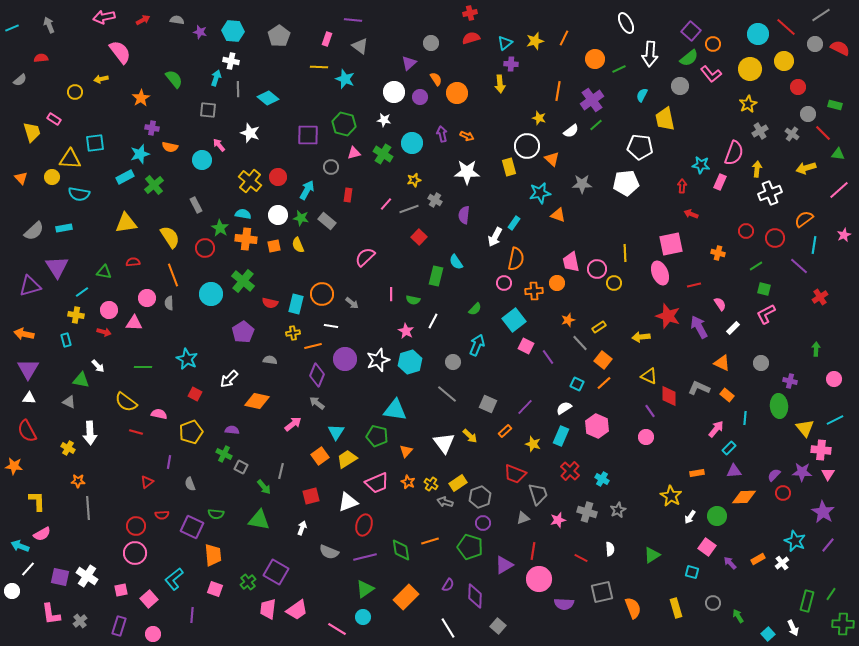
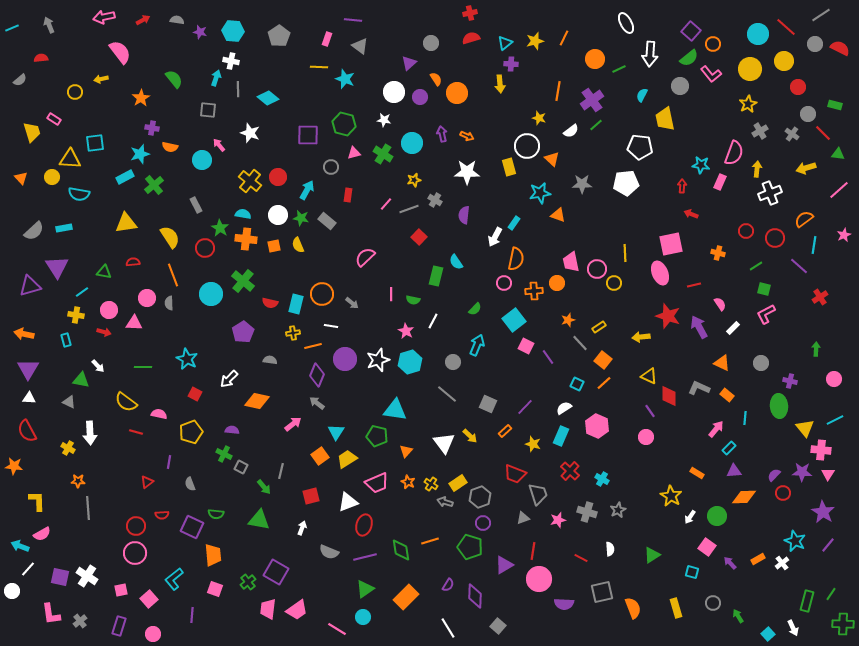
orange rectangle at (697, 473): rotated 40 degrees clockwise
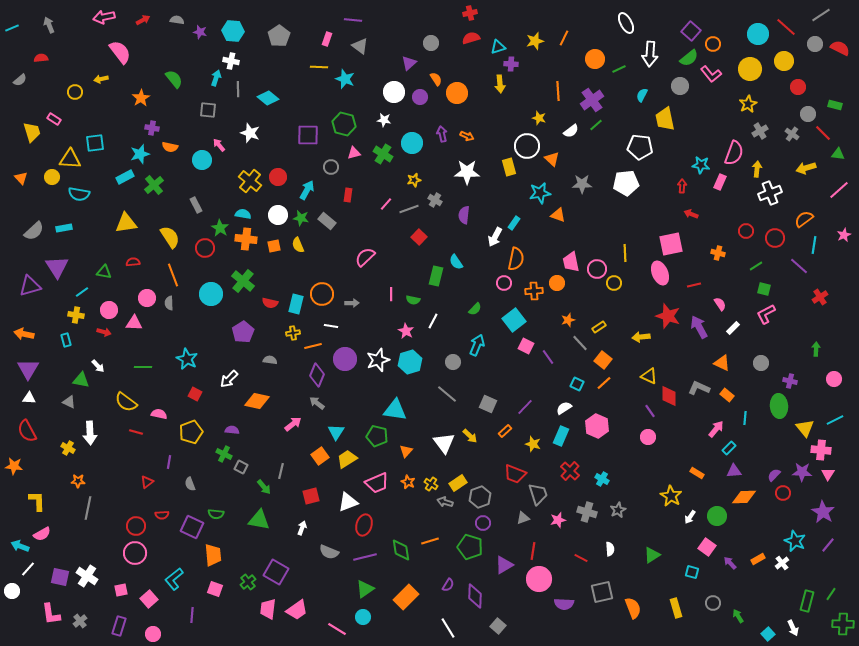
cyan triangle at (505, 43): moved 7 px left, 4 px down; rotated 21 degrees clockwise
orange line at (558, 91): rotated 12 degrees counterclockwise
gray arrow at (352, 303): rotated 40 degrees counterclockwise
pink circle at (646, 437): moved 2 px right
gray line at (88, 508): rotated 15 degrees clockwise
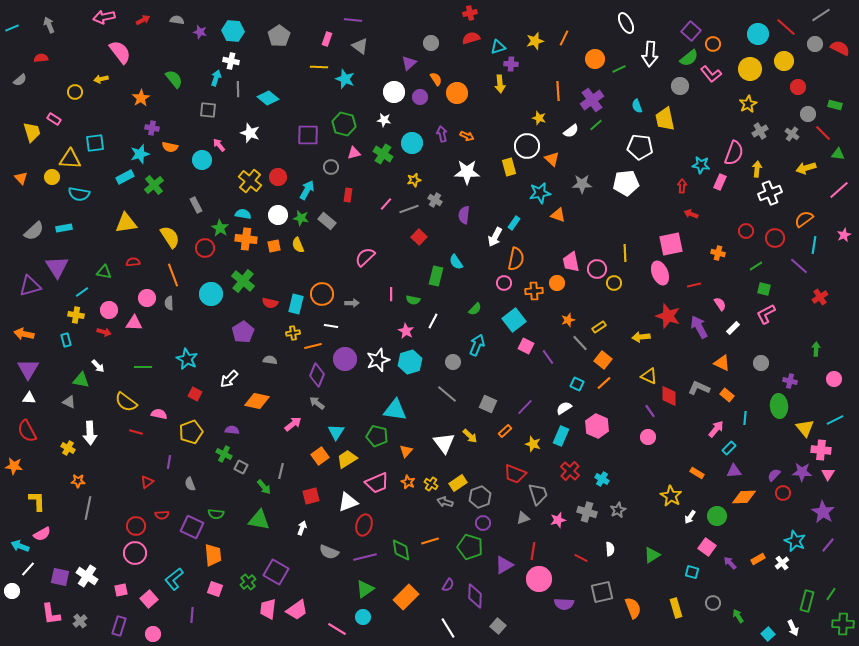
cyan semicircle at (642, 95): moved 5 px left, 11 px down; rotated 48 degrees counterclockwise
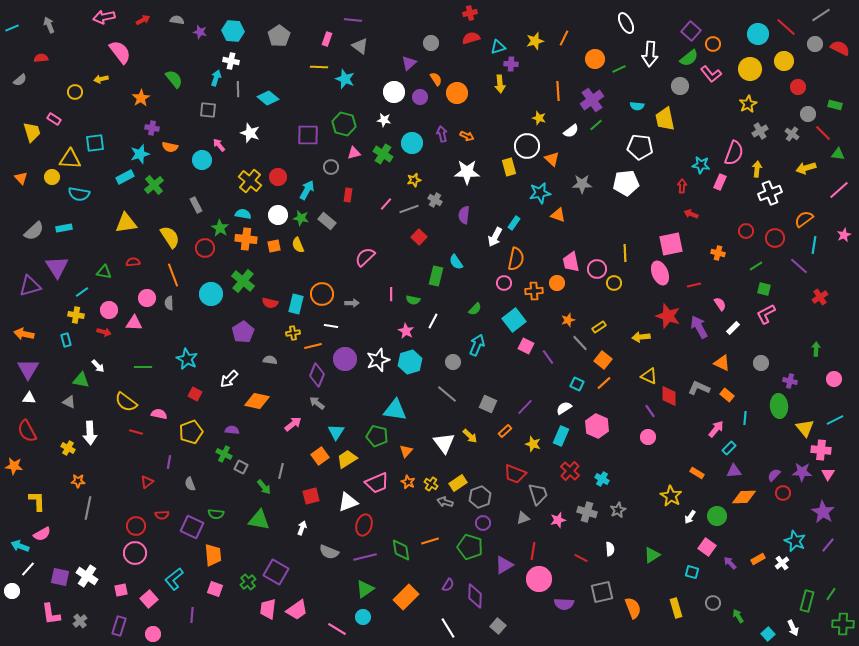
cyan semicircle at (637, 106): rotated 64 degrees counterclockwise
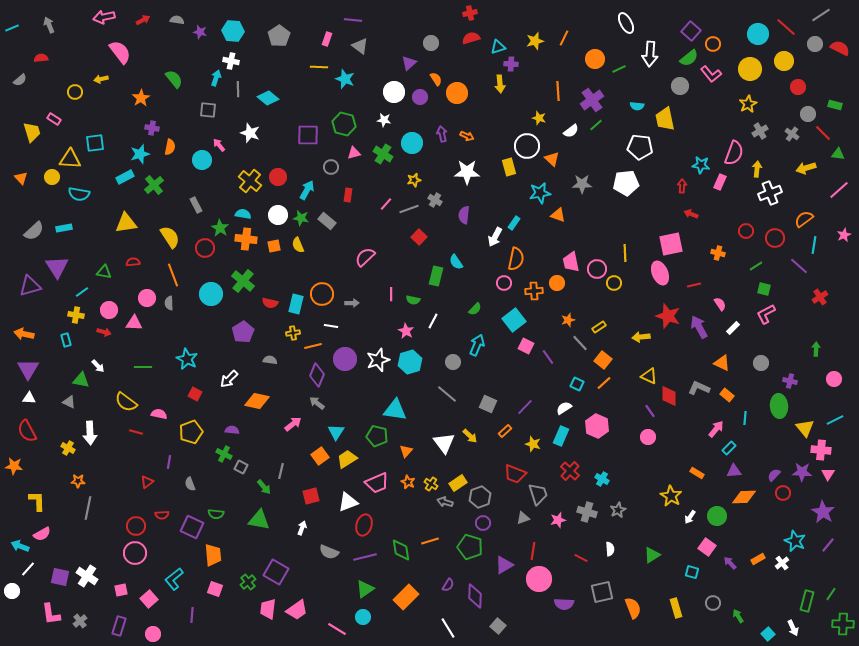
orange semicircle at (170, 147): rotated 91 degrees counterclockwise
